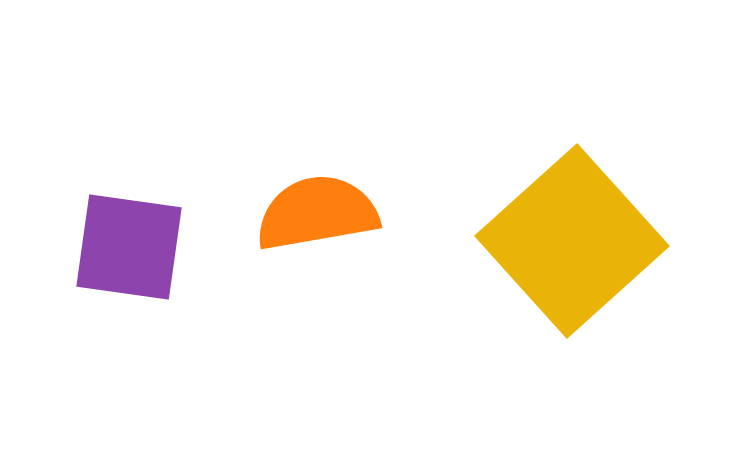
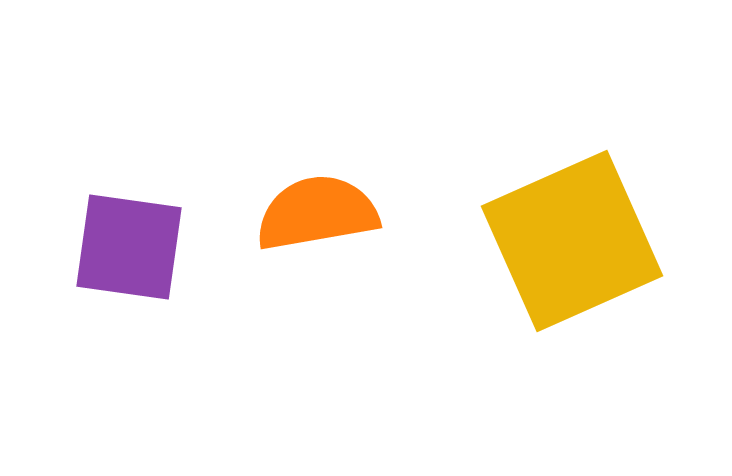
yellow square: rotated 18 degrees clockwise
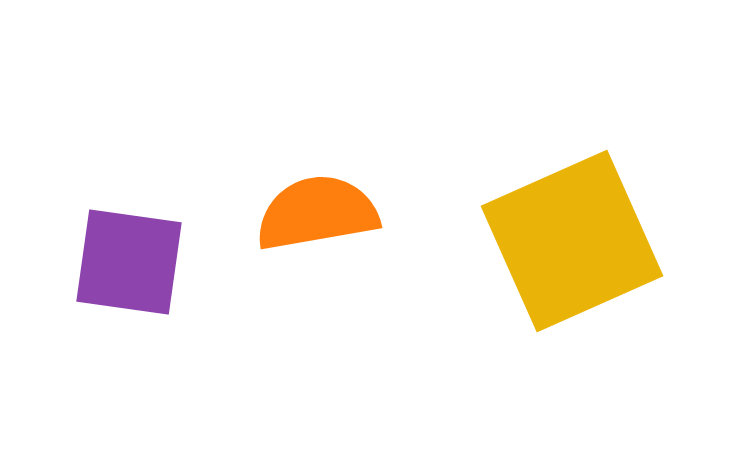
purple square: moved 15 px down
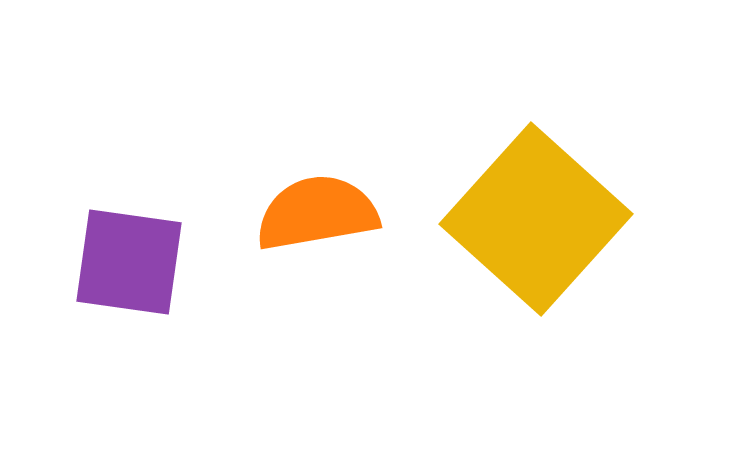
yellow square: moved 36 px left, 22 px up; rotated 24 degrees counterclockwise
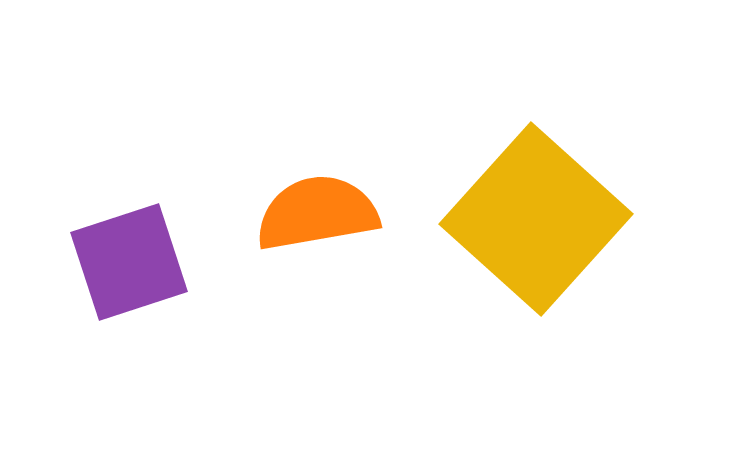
purple square: rotated 26 degrees counterclockwise
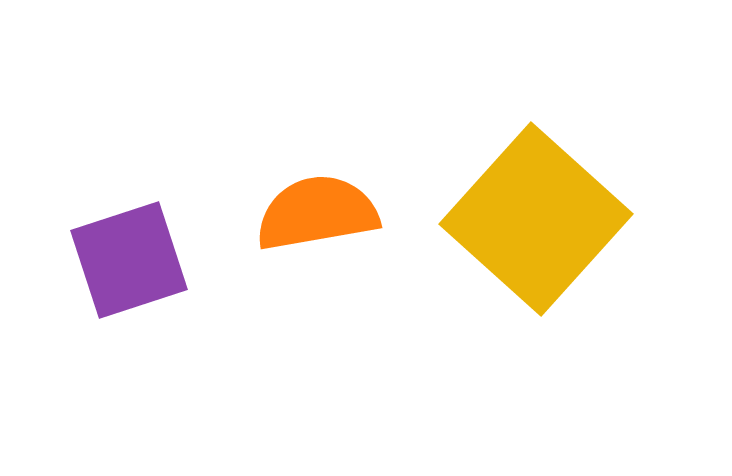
purple square: moved 2 px up
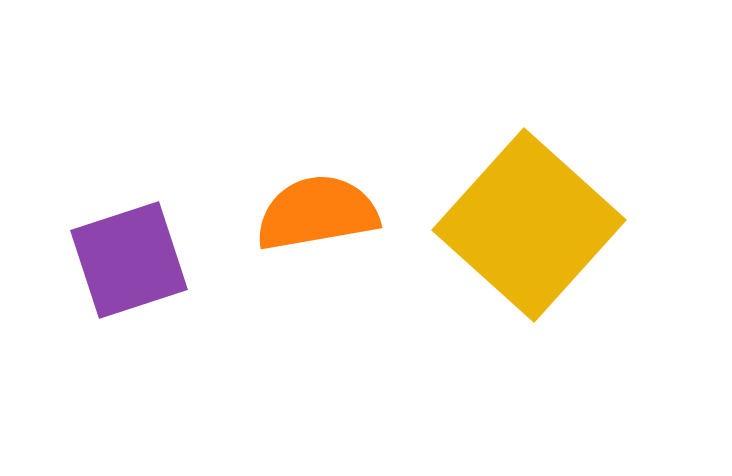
yellow square: moved 7 px left, 6 px down
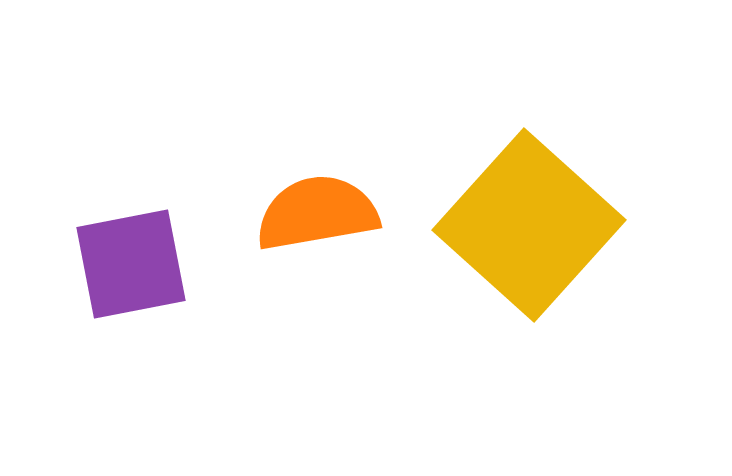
purple square: moved 2 px right, 4 px down; rotated 7 degrees clockwise
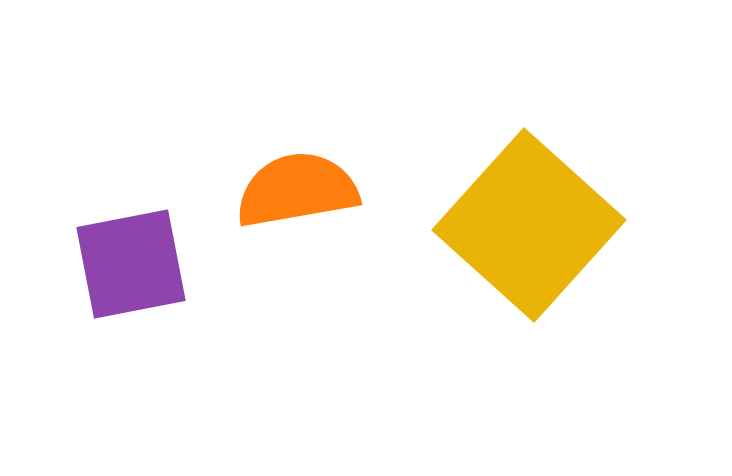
orange semicircle: moved 20 px left, 23 px up
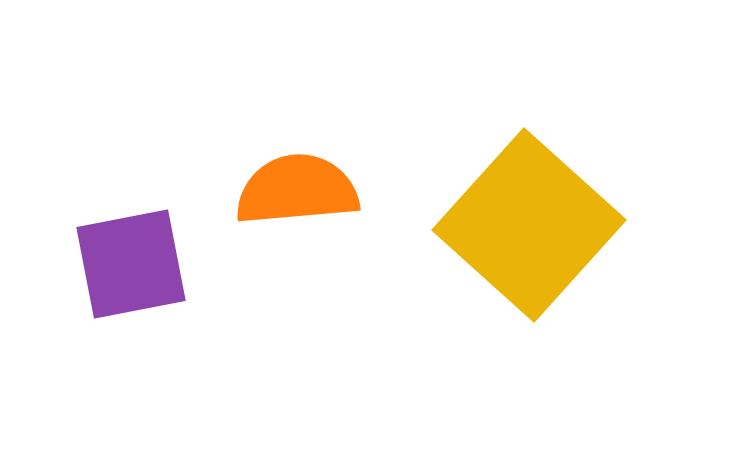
orange semicircle: rotated 5 degrees clockwise
